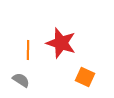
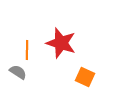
orange line: moved 1 px left
gray semicircle: moved 3 px left, 8 px up
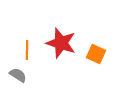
gray semicircle: moved 3 px down
orange square: moved 11 px right, 23 px up
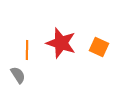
orange square: moved 3 px right, 7 px up
gray semicircle: rotated 24 degrees clockwise
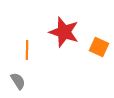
red star: moved 3 px right, 11 px up
gray semicircle: moved 6 px down
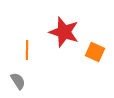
orange square: moved 4 px left, 5 px down
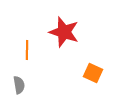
orange square: moved 2 px left, 21 px down
gray semicircle: moved 1 px right, 4 px down; rotated 24 degrees clockwise
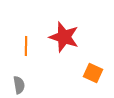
red star: moved 5 px down
orange line: moved 1 px left, 4 px up
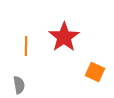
red star: rotated 20 degrees clockwise
orange square: moved 2 px right, 1 px up
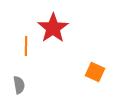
red star: moved 11 px left, 9 px up
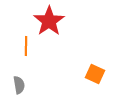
red star: moved 4 px left, 7 px up
orange square: moved 2 px down
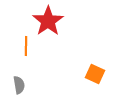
red star: moved 1 px left
